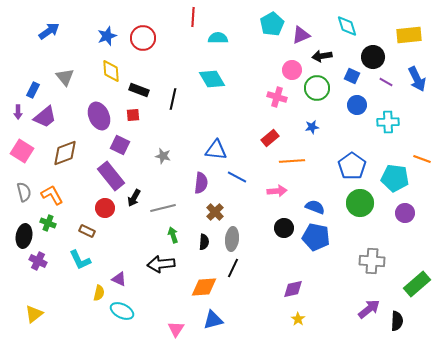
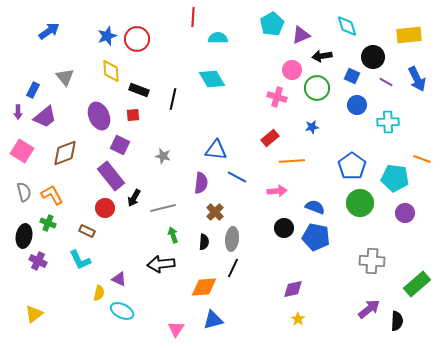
red circle at (143, 38): moved 6 px left, 1 px down
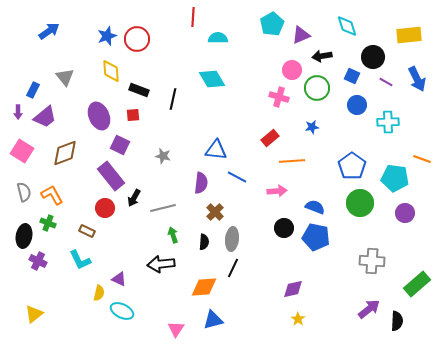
pink cross at (277, 97): moved 2 px right
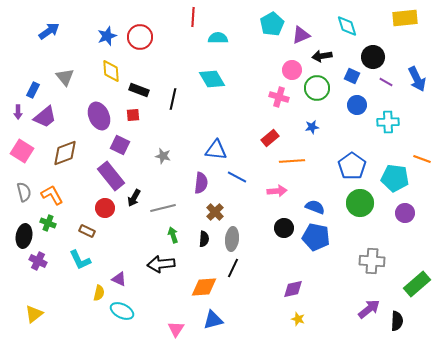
yellow rectangle at (409, 35): moved 4 px left, 17 px up
red circle at (137, 39): moved 3 px right, 2 px up
black semicircle at (204, 242): moved 3 px up
yellow star at (298, 319): rotated 16 degrees counterclockwise
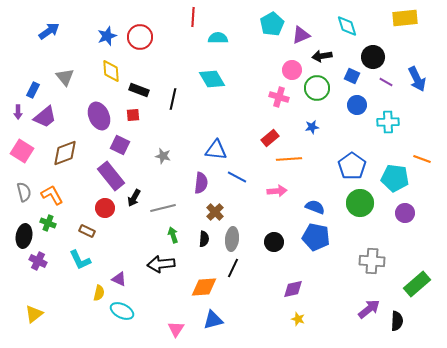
orange line at (292, 161): moved 3 px left, 2 px up
black circle at (284, 228): moved 10 px left, 14 px down
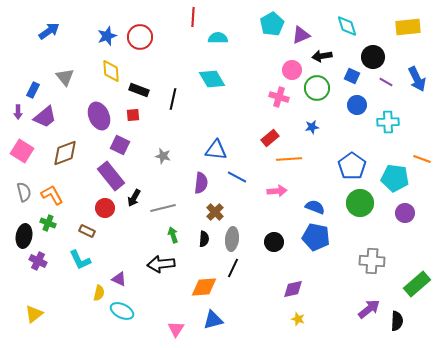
yellow rectangle at (405, 18): moved 3 px right, 9 px down
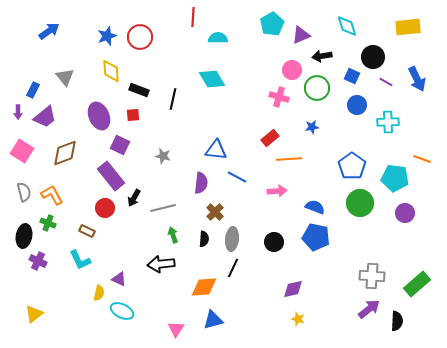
gray cross at (372, 261): moved 15 px down
